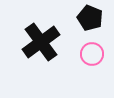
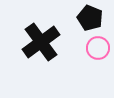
pink circle: moved 6 px right, 6 px up
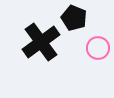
black pentagon: moved 16 px left
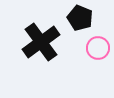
black pentagon: moved 6 px right
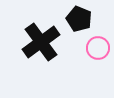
black pentagon: moved 1 px left, 1 px down
